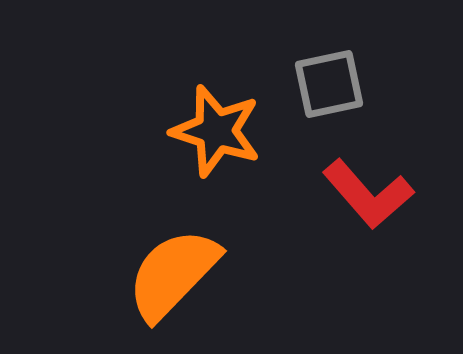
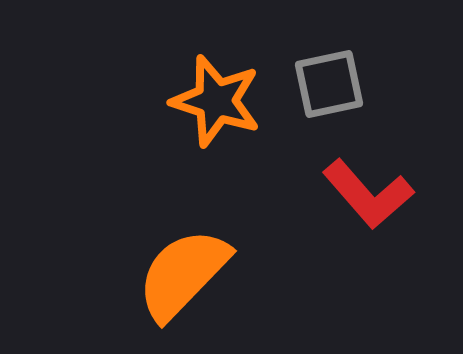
orange star: moved 30 px up
orange semicircle: moved 10 px right
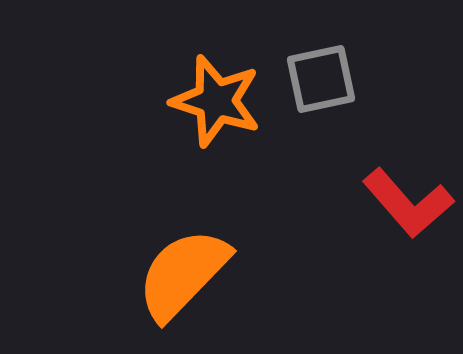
gray square: moved 8 px left, 5 px up
red L-shape: moved 40 px right, 9 px down
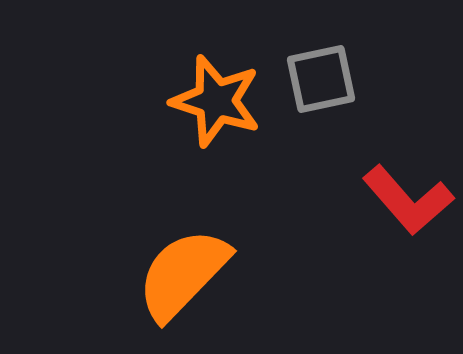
red L-shape: moved 3 px up
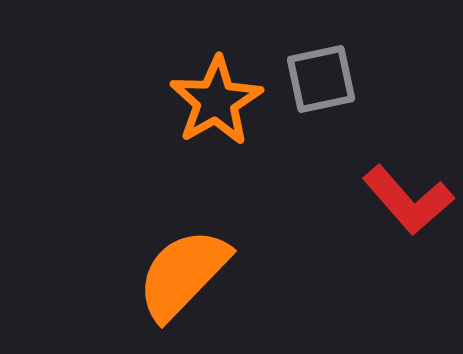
orange star: rotated 24 degrees clockwise
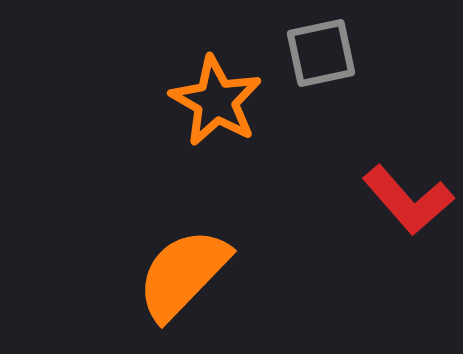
gray square: moved 26 px up
orange star: rotated 12 degrees counterclockwise
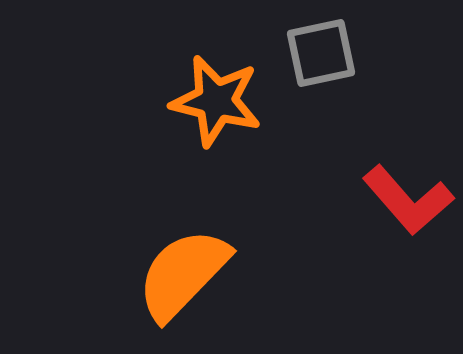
orange star: rotated 16 degrees counterclockwise
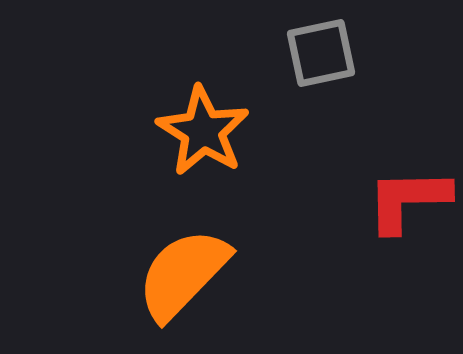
orange star: moved 13 px left, 30 px down; rotated 18 degrees clockwise
red L-shape: rotated 130 degrees clockwise
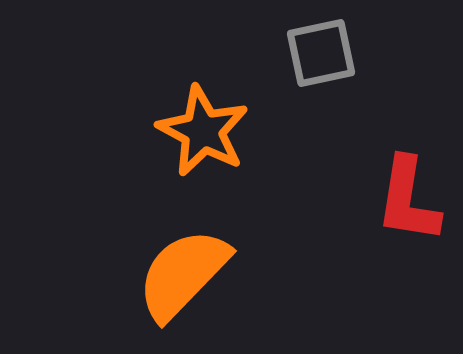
orange star: rotated 4 degrees counterclockwise
red L-shape: rotated 80 degrees counterclockwise
